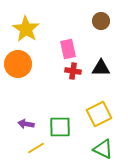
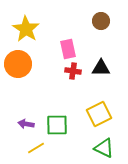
green square: moved 3 px left, 2 px up
green triangle: moved 1 px right, 1 px up
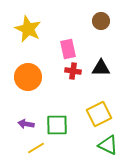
yellow star: moved 2 px right; rotated 8 degrees counterclockwise
orange circle: moved 10 px right, 13 px down
green triangle: moved 4 px right, 3 px up
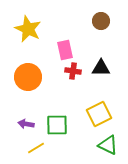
pink rectangle: moved 3 px left, 1 px down
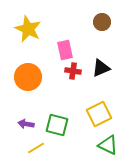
brown circle: moved 1 px right, 1 px down
black triangle: rotated 24 degrees counterclockwise
green square: rotated 15 degrees clockwise
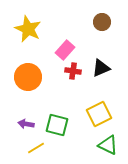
pink rectangle: rotated 54 degrees clockwise
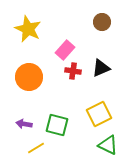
orange circle: moved 1 px right
purple arrow: moved 2 px left
